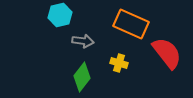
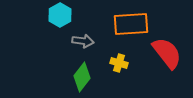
cyan hexagon: rotated 15 degrees counterclockwise
orange rectangle: rotated 28 degrees counterclockwise
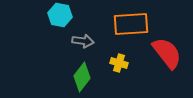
cyan hexagon: rotated 20 degrees counterclockwise
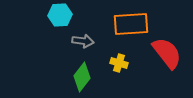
cyan hexagon: rotated 15 degrees counterclockwise
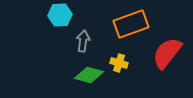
orange rectangle: rotated 16 degrees counterclockwise
gray arrow: rotated 90 degrees counterclockwise
red semicircle: rotated 104 degrees counterclockwise
green diamond: moved 7 px right, 2 px up; rotated 68 degrees clockwise
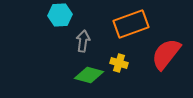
red semicircle: moved 1 px left, 1 px down
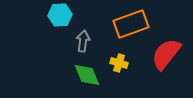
green diamond: moved 2 px left; rotated 52 degrees clockwise
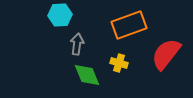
orange rectangle: moved 2 px left, 1 px down
gray arrow: moved 6 px left, 3 px down
